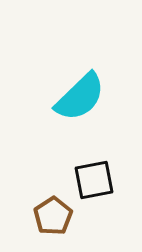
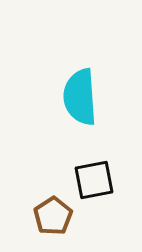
cyan semicircle: rotated 130 degrees clockwise
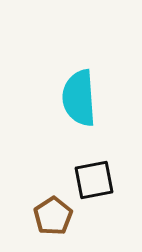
cyan semicircle: moved 1 px left, 1 px down
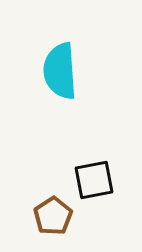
cyan semicircle: moved 19 px left, 27 px up
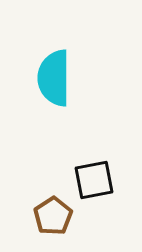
cyan semicircle: moved 6 px left, 7 px down; rotated 4 degrees clockwise
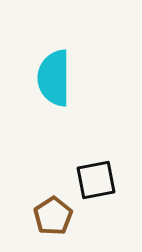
black square: moved 2 px right
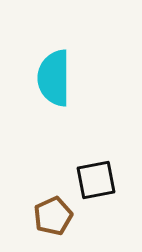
brown pentagon: rotated 9 degrees clockwise
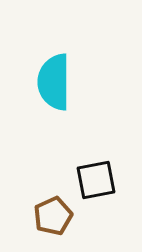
cyan semicircle: moved 4 px down
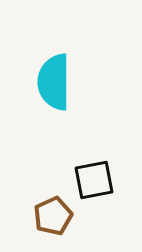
black square: moved 2 px left
